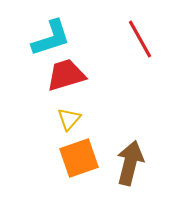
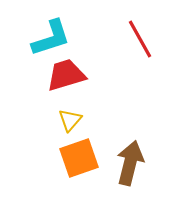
yellow triangle: moved 1 px right, 1 px down
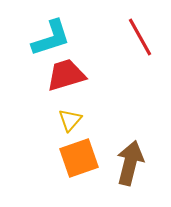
red line: moved 2 px up
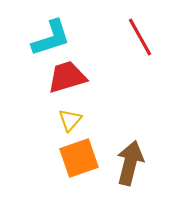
red trapezoid: moved 1 px right, 2 px down
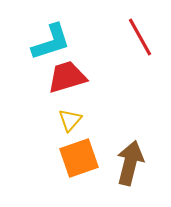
cyan L-shape: moved 4 px down
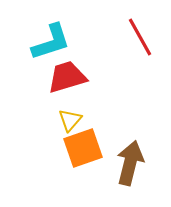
orange square: moved 4 px right, 10 px up
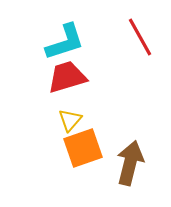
cyan L-shape: moved 14 px right
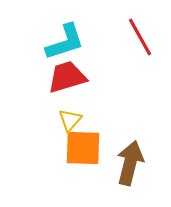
orange square: rotated 21 degrees clockwise
